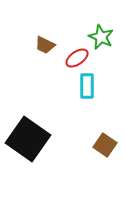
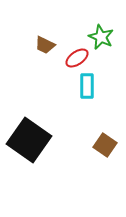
black square: moved 1 px right, 1 px down
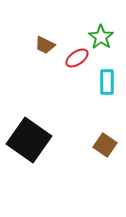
green star: rotated 10 degrees clockwise
cyan rectangle: moved 20 px right, 4 px up
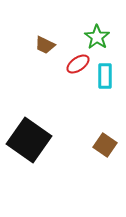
green star: moved 4 px left
red ellipse: moved 1 px right, 6 px down
cyan rectangle: moved 2 px left, 6 px up
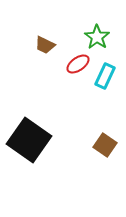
cyan rectangle: rotated 25 degrees clockwise
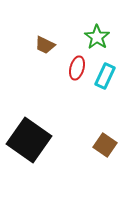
red ellipse: moved 1 px left, 4 px down; rotated 40 degrees counterclockwise
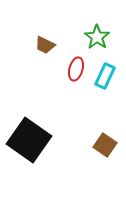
red ellipse: moved 1 px left, 1 px down
